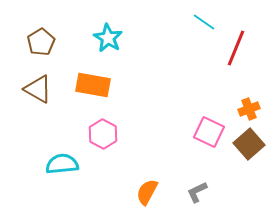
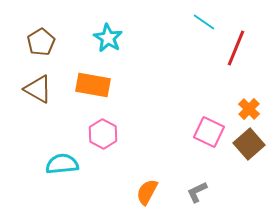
orange cross: rotated 25 degrees counterclockwise
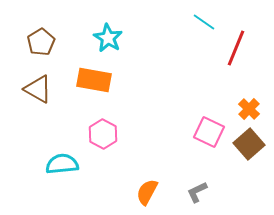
orange rectangle: moved 1 px right, 5 px up
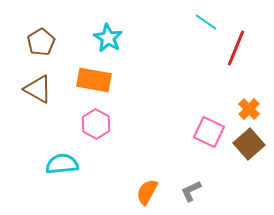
cyan line: moved 2 px right
pink hexagon: moved 7 px left, 10 px up
gray L-shape: moved 6 px left, 1 px up
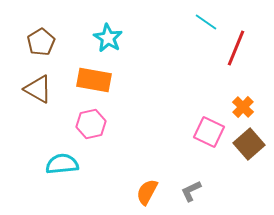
orange cross: moved 6 px left, 2 px up
pink hexagon: moved 5 px left; rotated 20 degrees clockwise
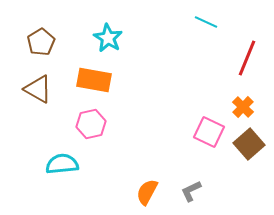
cyan line: rotated 10 degrees counterclockwise
red line: moved 11 px right, 10 px down
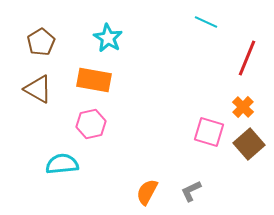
pink square: rotated 8 degrees counterclockwise
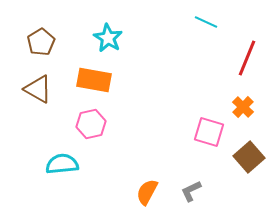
brown square: moved 13 px down
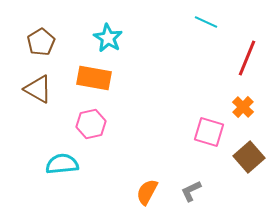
orange rectangle: moved 2 px up
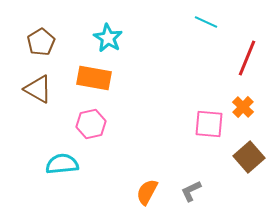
pink square: moved 8 px up; rotated 12 degrees counterclockwise
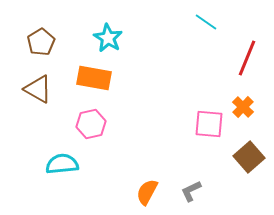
cyan line: rotated 10 degrees clockwise
